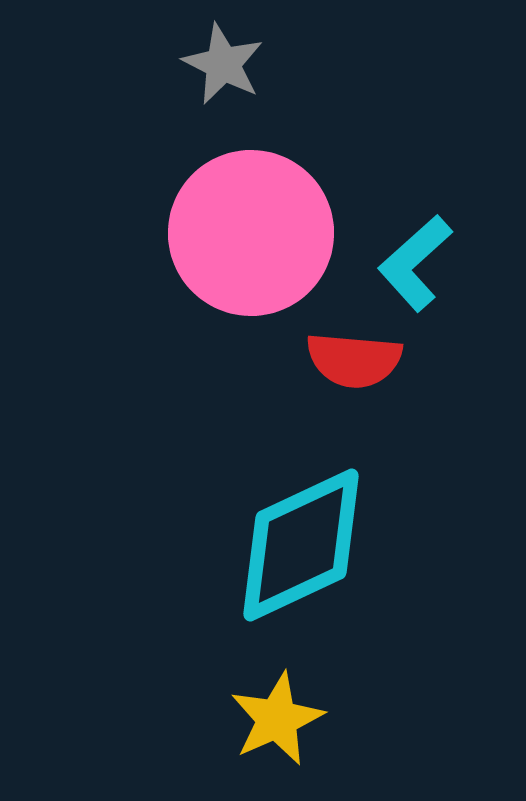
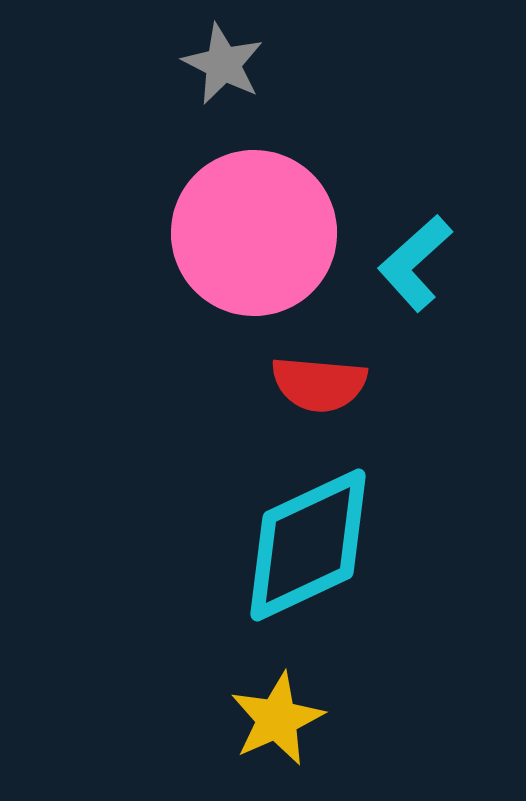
pink circle: moved 3 px right
red semicircle: moved 35 px left, 24 px down
cyan diamond: moved 7 px right
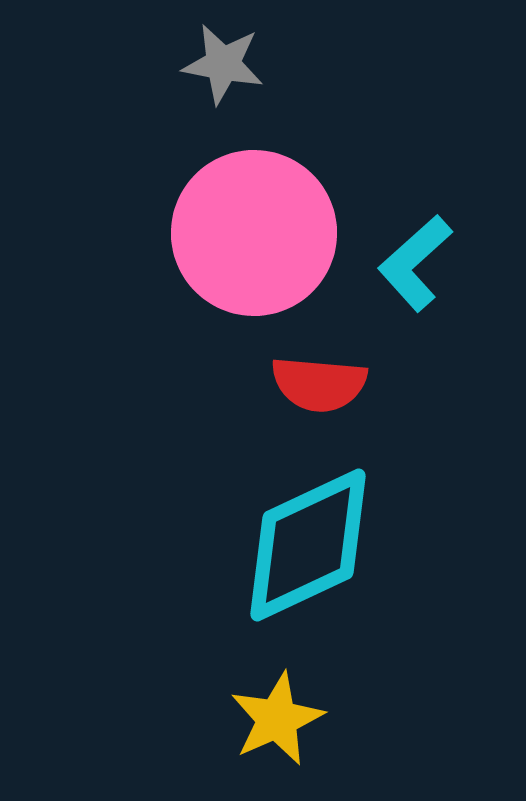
gray star: rotated 16 degrees counterclockwise
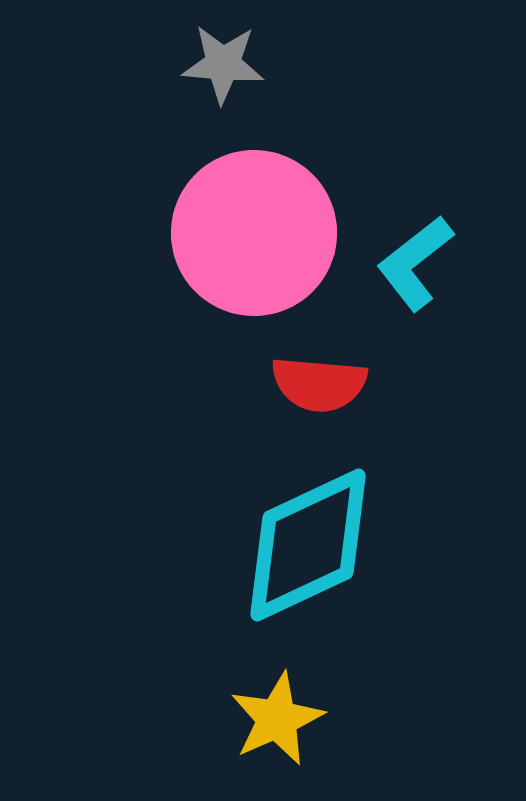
gray star: rotated 6 degrees counterclockwise
cyan L-shape: rotated 4 degrees clockwise
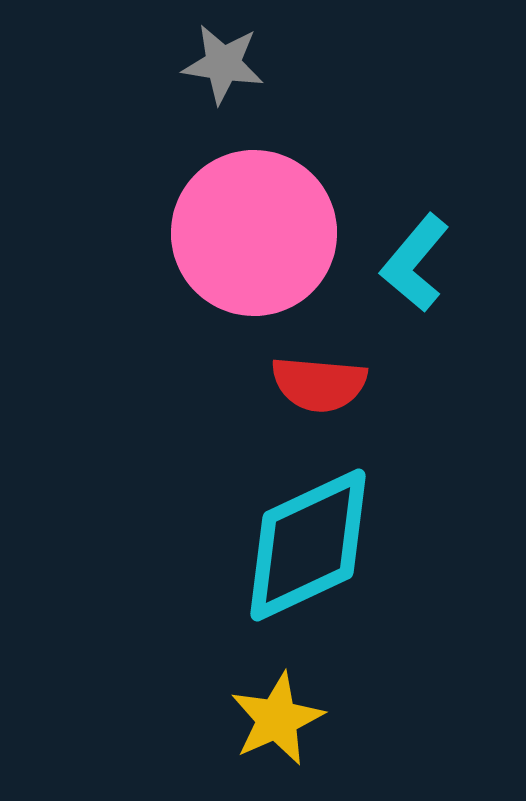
gray star: rotated 4 degrees clockwise
cyan L-shape: rotated 12 degrees counterclockwise
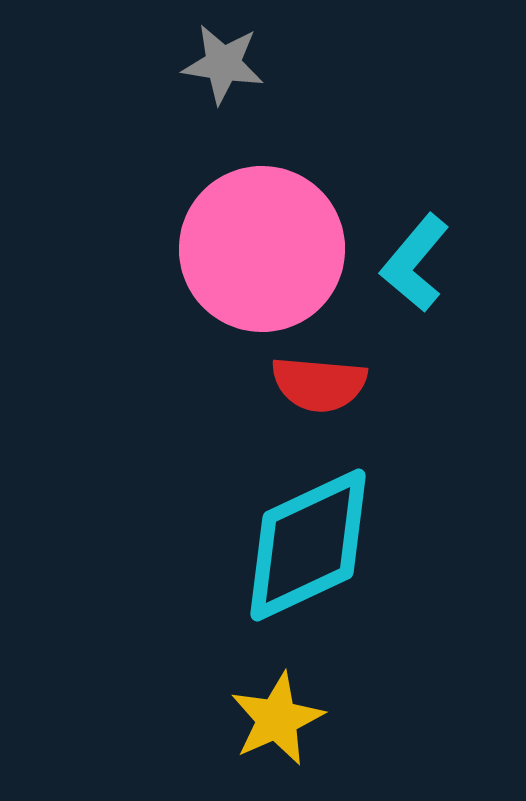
pink circle: moved 8 px right, 16 px down
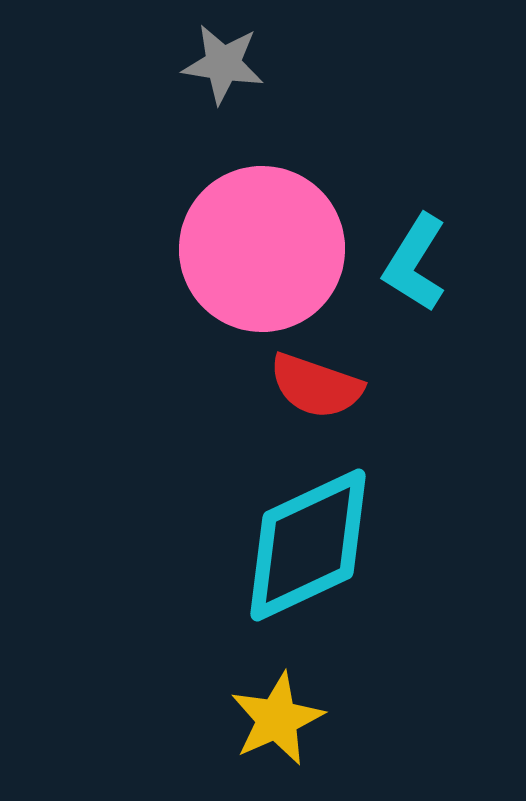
cyan L-shape: rotated 8 degrees counterclockwise
red semicircle: moved 3 px left, 2 px down; rotated 14 degrees clockwise
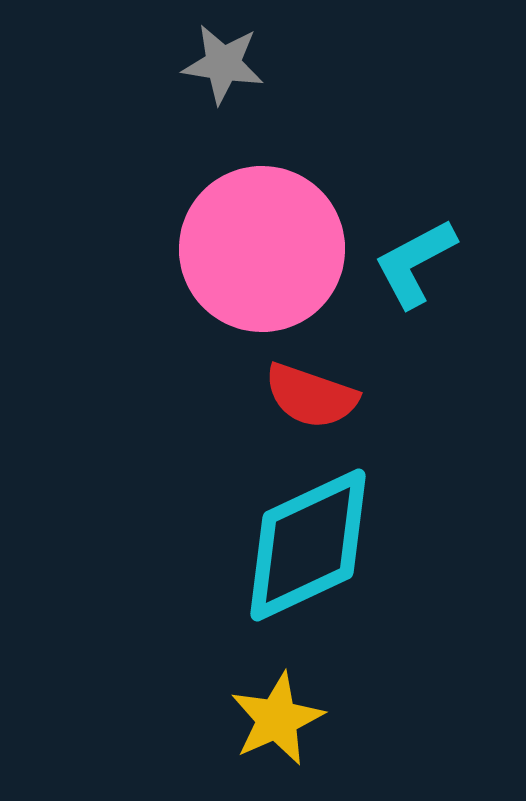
cyan L-shape: rotated 30 degrees clockwise
red semicircle: moved 5 px left, 10 px down
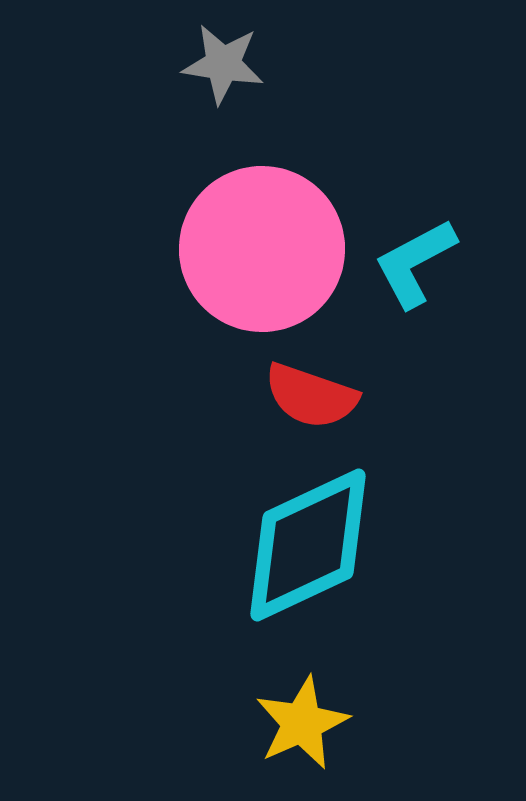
yellow star: moved 25 px right, 4 px down
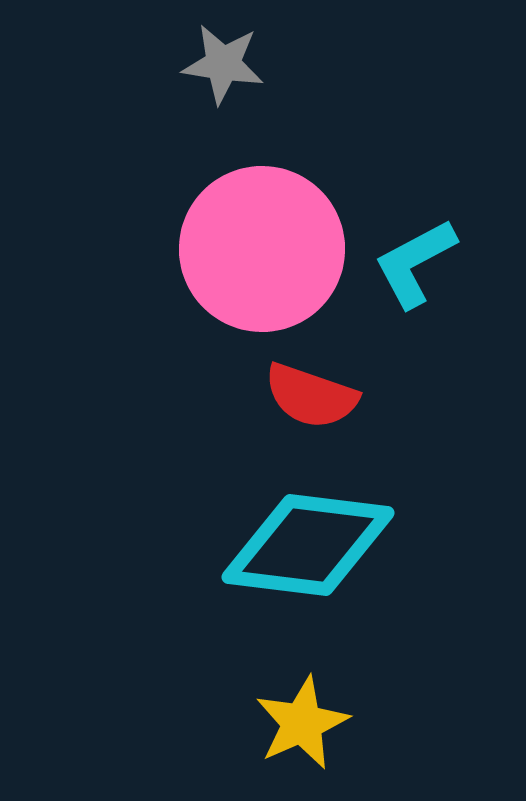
cyan diamond: rotated 32 degrees clockwise
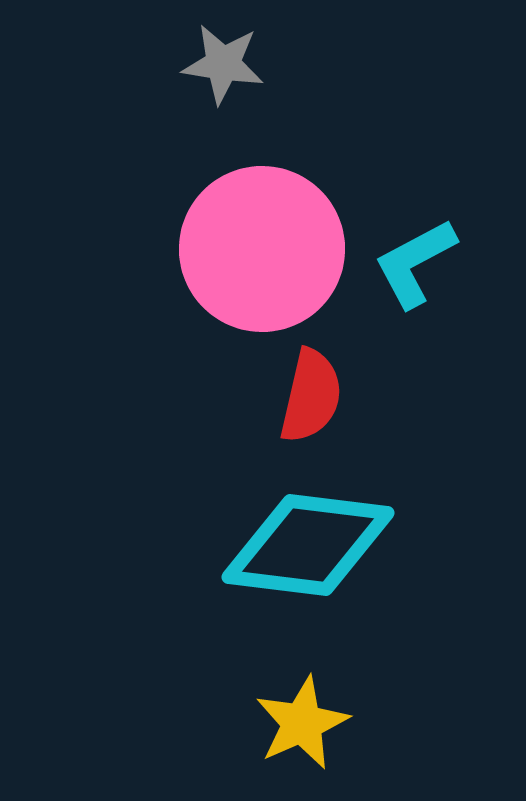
red semicircle: rotated 96 degrees counterclockwise
